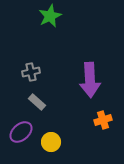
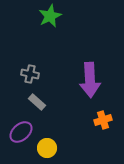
gray cross: moved 1 px left, 2 px down; rotated 24 degrees clockwise
yellow circle: moved 4 px left, 6 px down
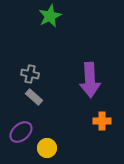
gray rectangle: moved 3 px left, 5 px up
orange cross: moved 1 px left, 1 px down; rotated 18 degrees clockwise
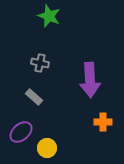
green star: moved 1 px left; rotated 25 degrees counterclockwise
gray cross: moved 10 px right, 11 px up
orange cross: moved 1 px right, 1 px down
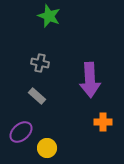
gray rectangle: moved 3 px right, 1 px up
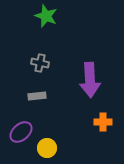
green star: moved 3 px left
gray rectangle: rotated 48 degrees counterclockwise
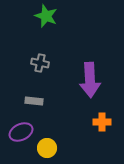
gray rectangle: moved 3 px left, 5 px down; rotated 12 degrees clockwise
orange cross: moved 1 px left
purple ellipse: rotated 15 degrees clockwise
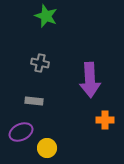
orange cross: moved 3 px right, 2 px up
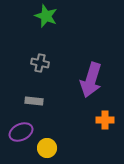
purple arrow: moved 1 px right; rotated 20 degrees clockwise
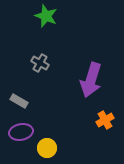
gray cross: rotated 18 degrees clockwise
gray rectangle: moved 15 px left; rotated 24 degrees clockwise
orange cross: rotated 30 degrees counterclockwise
purple ellipse: rotated 15 degrees clockwise
